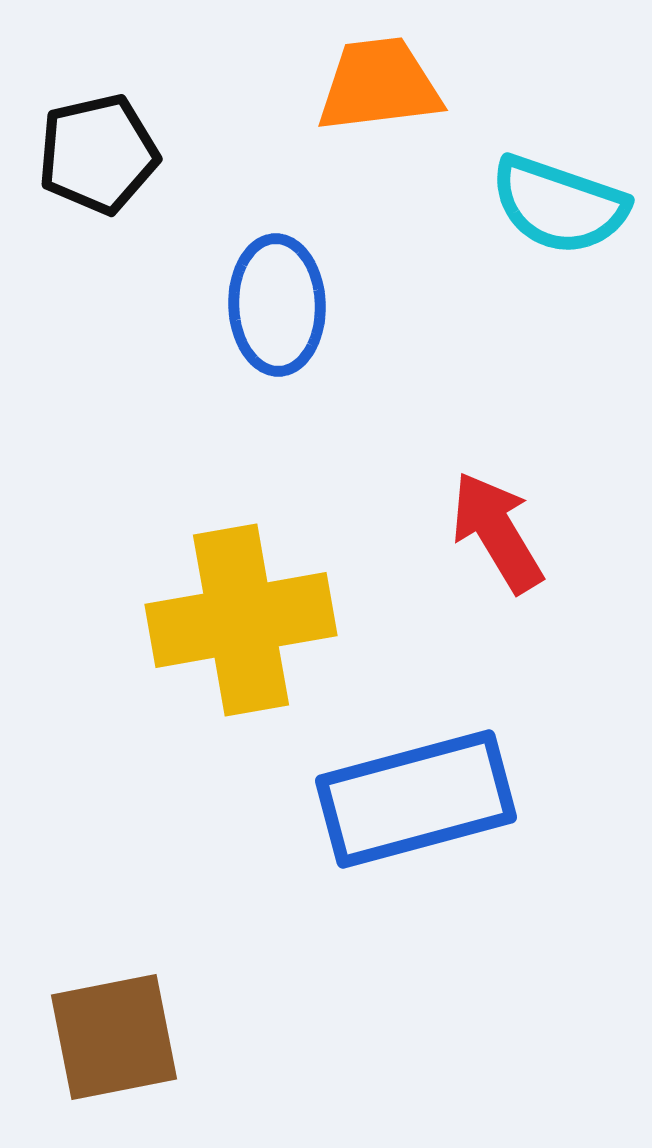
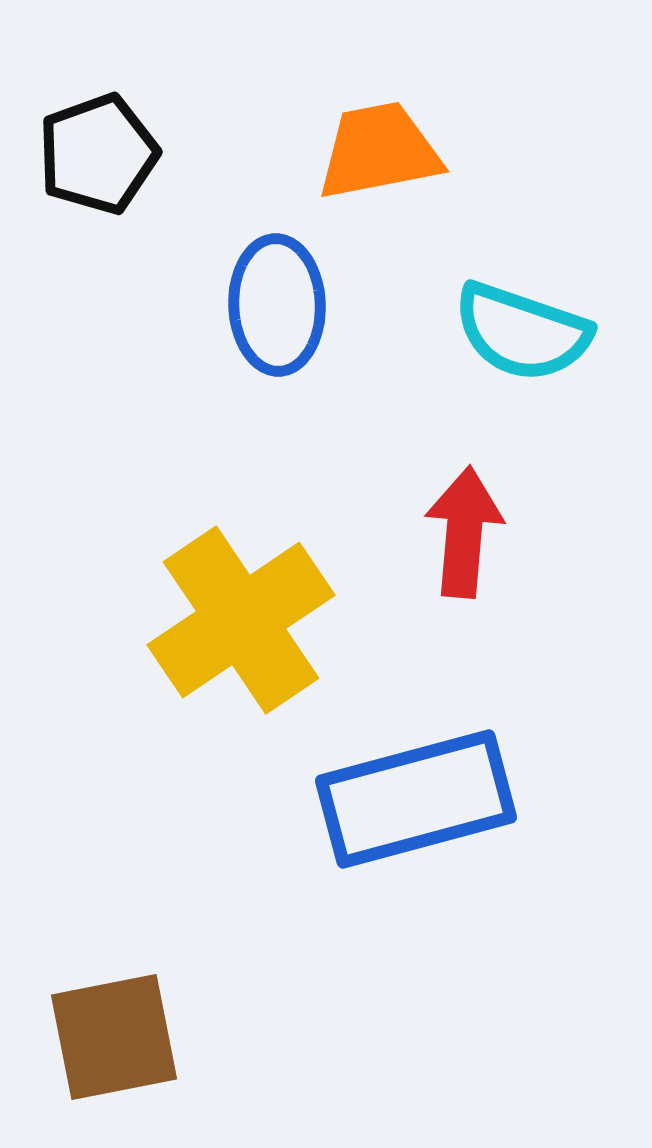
orange trapezoid: moved 66 px down; rotated 4 degrees counterclockwise
black pentagon: rotated 7 degrees counterclockwise
cyan semicircle: moved 37 px left, 127 px down
red arrow: moved 33 px left; rotated 36 degrees clockwise
yellow cross: rotated 24 degrees counterclockwise
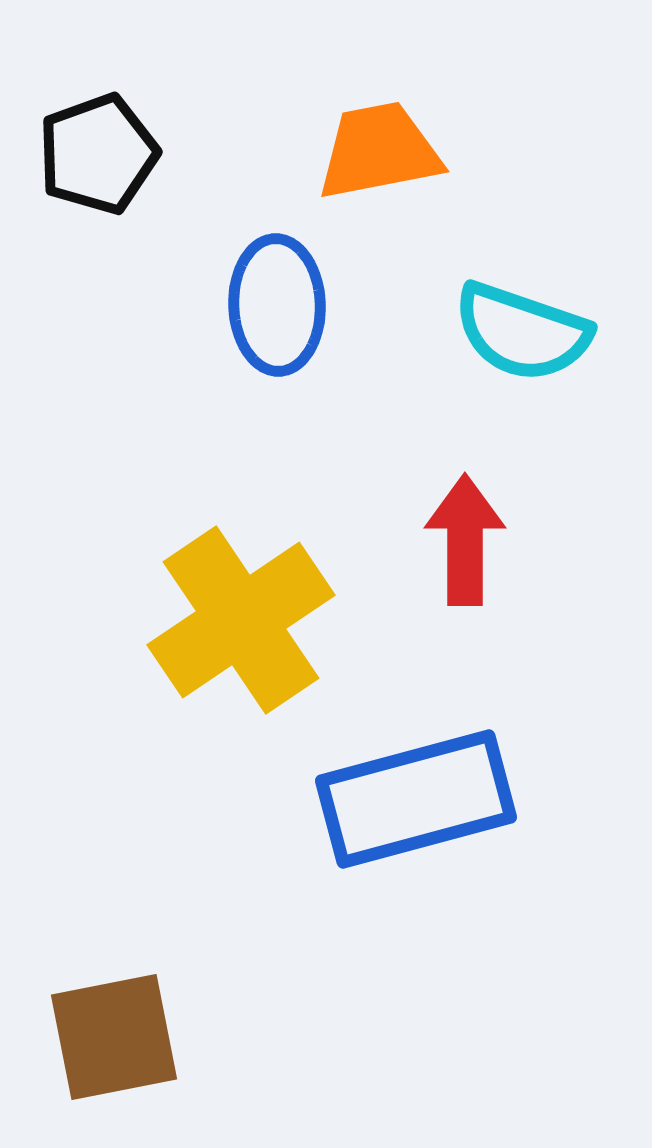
red arrow: moved 1 px right, 8 px down; rotated 5 degrees counterclockwise
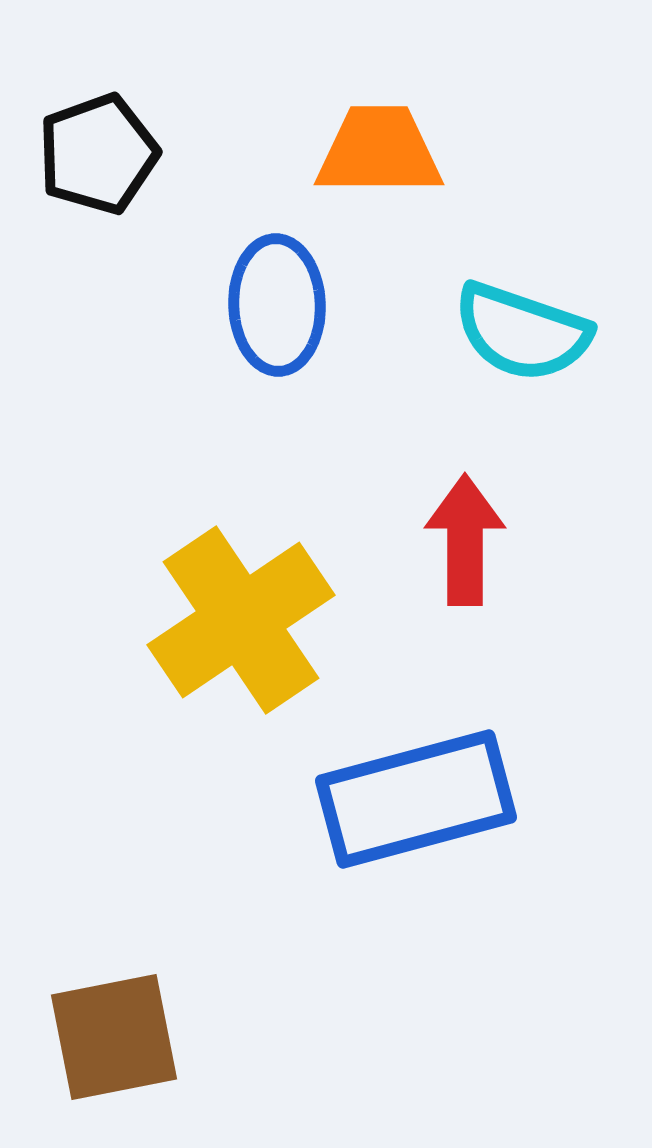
orange trapezoid: rotated 11 degrees clockwise
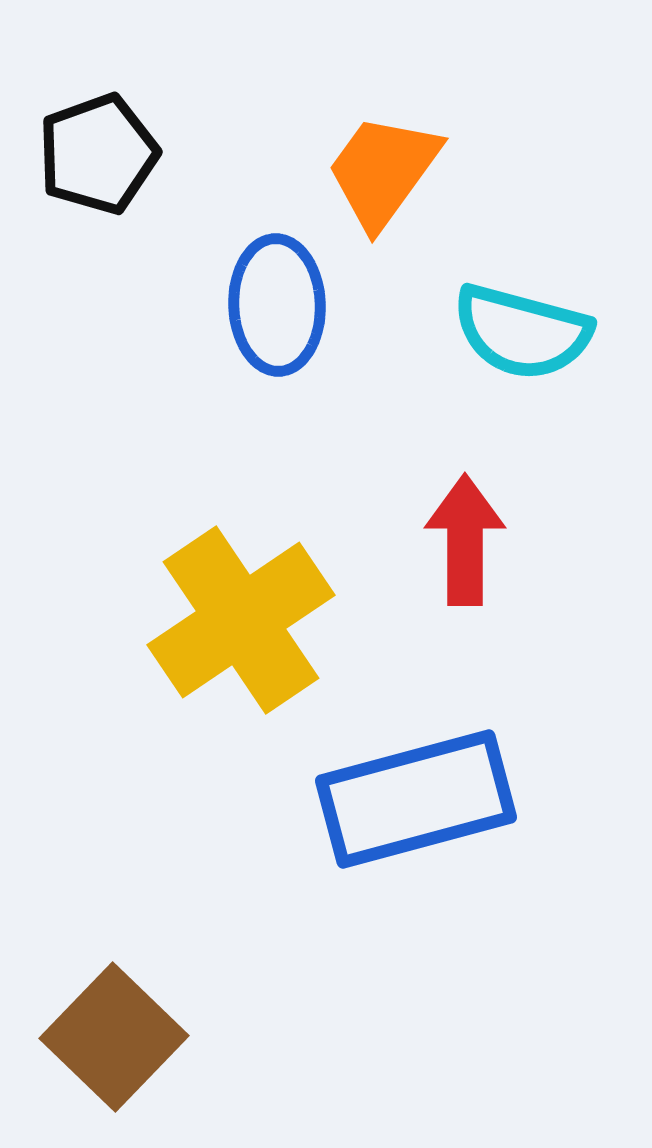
orange trapezoid: moved 4 px right, 20 px down; rotated 54 degrees counterclockwise
cyan semicircle: rotated 4 degrees counterclockwise
brown square: rotated 35 degrees counterclockwise
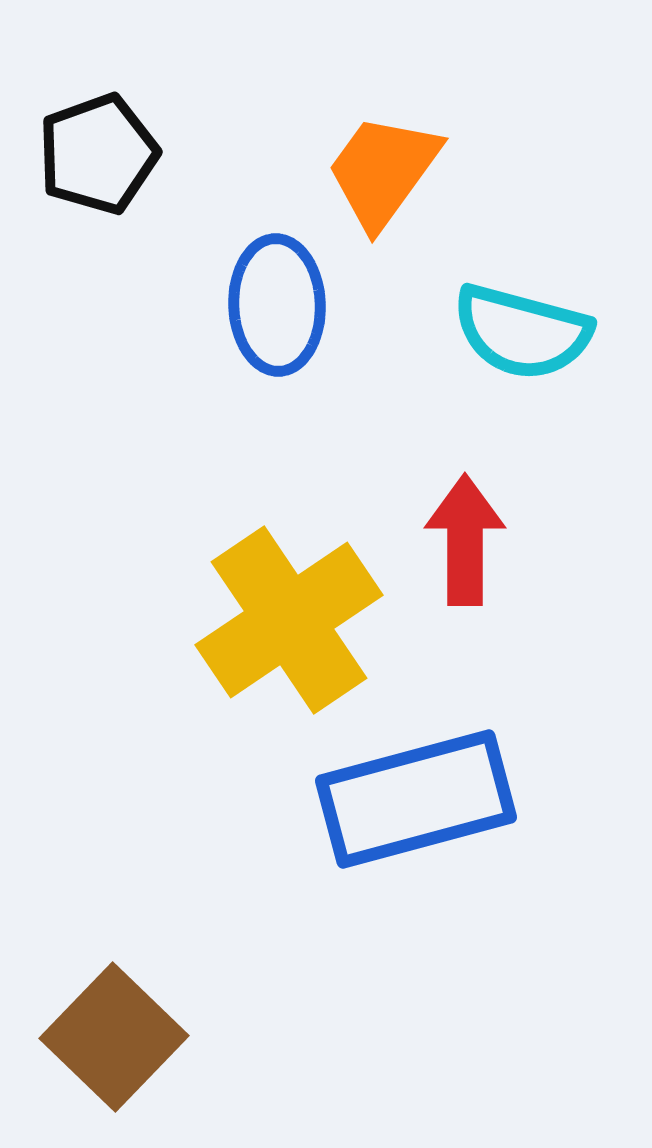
yellow cross: moved 48 px right
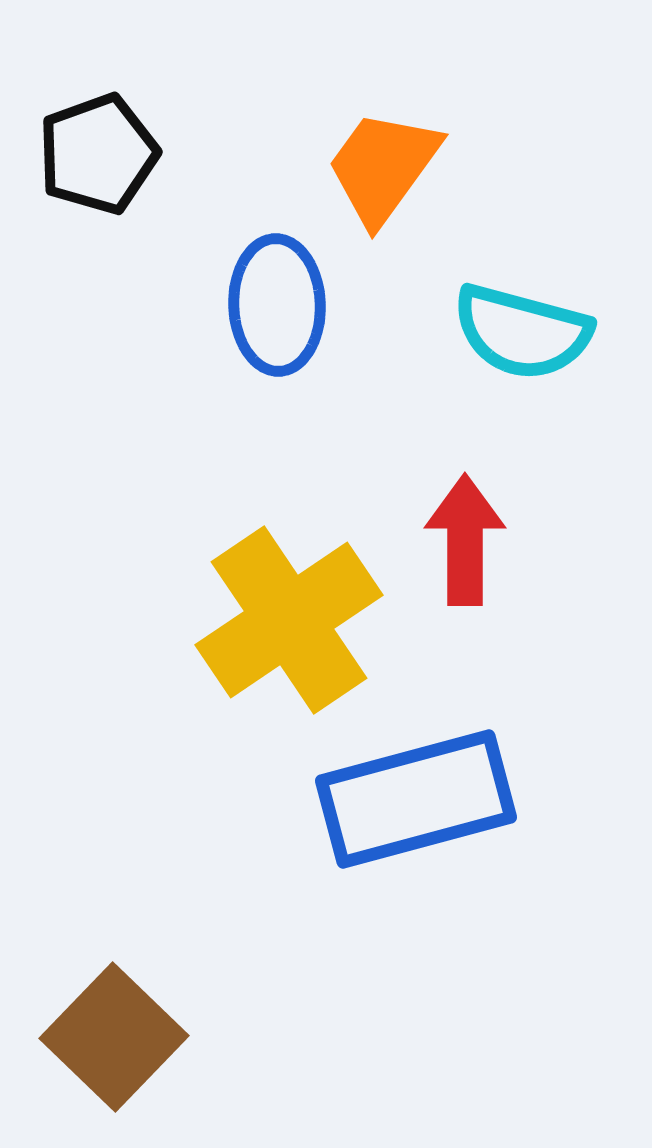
orange trapezoid: moved 4 px up
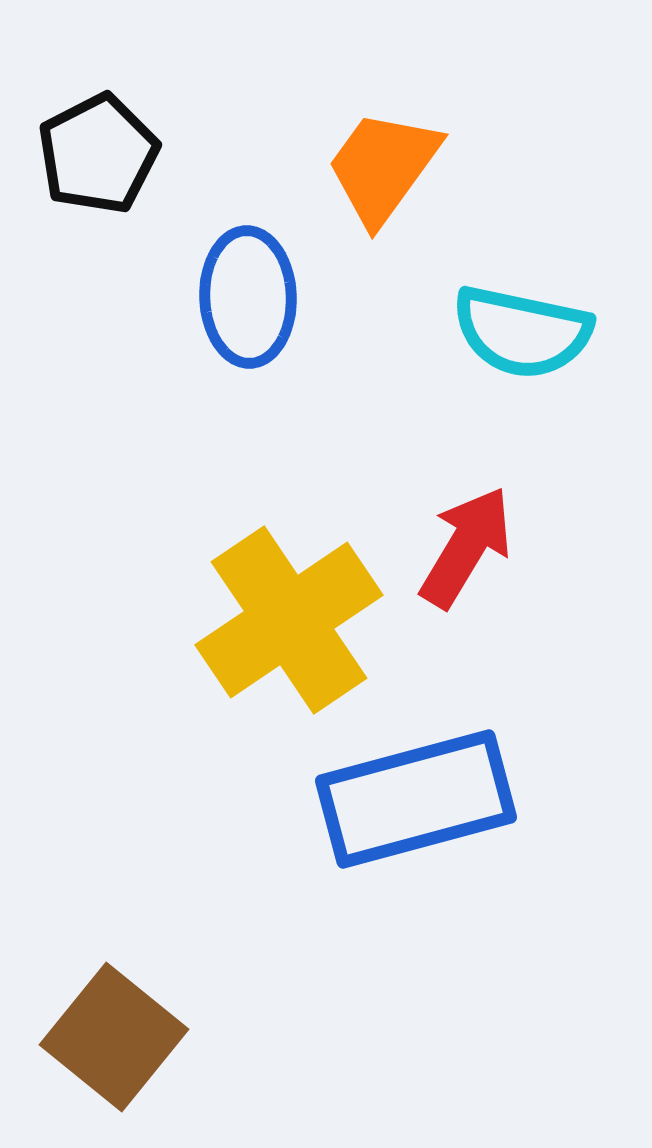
black pentagon: rotated 7 degrees counterclockwise
blue ellipse: moved 29 px left, 8 px up
cyan semicircle: rotated 3 degrees counterclockwise
red arrow: moved 1 px right, 7 px down; rotated 31 degrees clockwise
brown square: rotated 5 degrees counterclockwise
